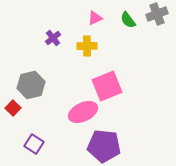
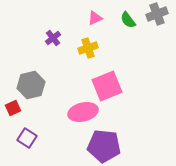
yellow cross: moved 1 px right, 2 px down; rotated 18 degrees counterclockwise
red square: rotated 21 degrees clockwise
pink ellipse: rotated 12 degrees clockwise
purple square: moved 7 px left, 6 px up
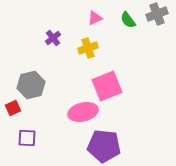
purple square: rotated 30 degrees counterclockwise
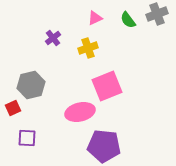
pink ellipse: moved 3 px left
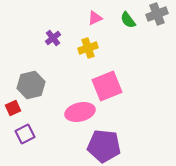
purple square: moved 2 px left, 4 px up; rotated 30 degrees counterclockwise
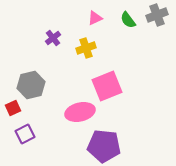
gray cross: moved 1 px down
yellow cross: moved 2 px left
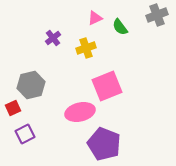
green semicircle: moved 8 px left, 7 px down
purple pentagon: moved 2 px up; rotated 16 degrees clockwise
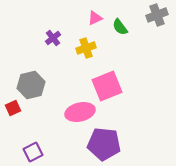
purple square: moved 8 px right, 18 px down
purple pentagon: rotated 16 degrees counterclockwise
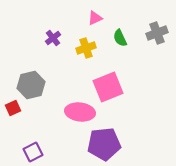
gray cross: moved 18 px down
green semicircle: moved 11 px down; rotated 12 degrees clockwise
pink square: moved 1 px right, 1 px down
pink ellipse: rotated 20 degrees clockwise
purple pentagon: rotated 12 degrees counterclockwise
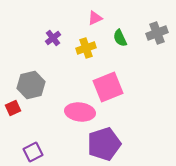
purple pentagon: rotated 12 degrees counterclockwise
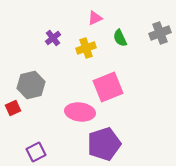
gray cross: moved 3 px right
purple square: moved 3 px right
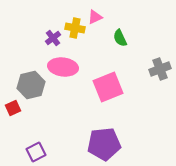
pink triangle: moved 1 px up
gray cross: moved 36 px down
yellow cross: moved 11 px left, 20 px up; rotated 30 degrees clockwise
pink ellipse: moved 17 px left, 45 px up
purple pentagon: rotated 12 degrees clockwise
